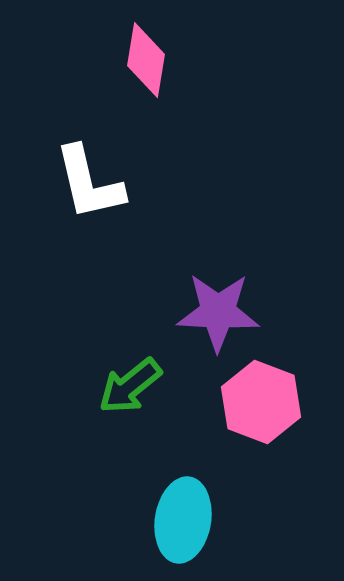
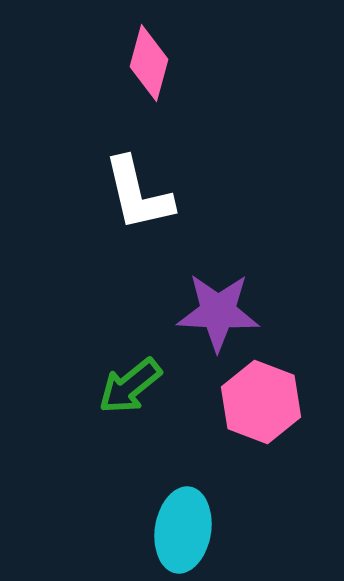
pink diamond: moved 3 px right, 3 px down; rotated 6 degrees clockwise
white L-shape: moved 49 px right, 11 px down
cyan ellipse: moved 10 px down
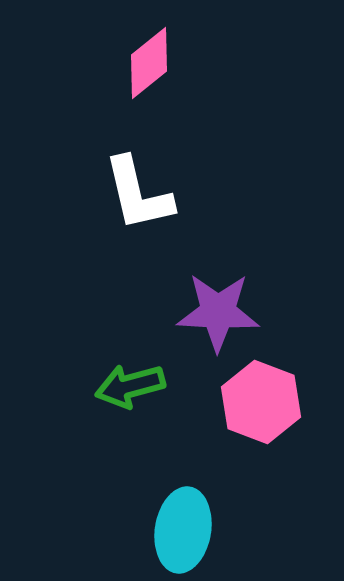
pink diamond: rotated 36 degrees clockwise
green arrow: rotated 24 degrees clockwise
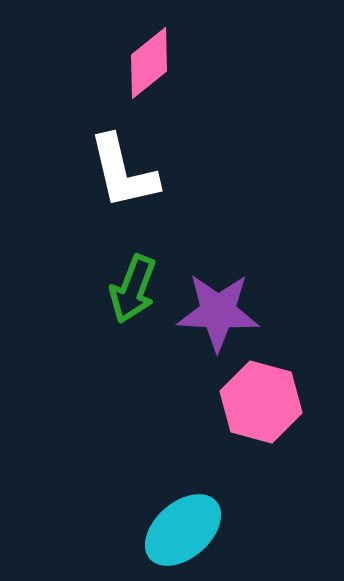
white L-shape: moved 15 px left, 22 px up
green arrow: moved 3 px right, 97 px up; rotated 54 degrees counterclockwise
pink hexagon: rotated 6 degrees counterclockwise
cyan ellipse: rotated 40 degrees clockwise
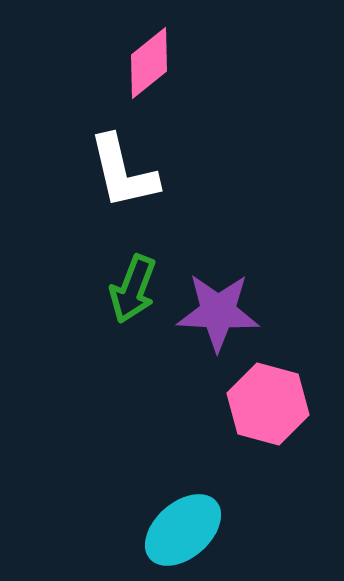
pink hexagon: moved 7 px right, 2 px down
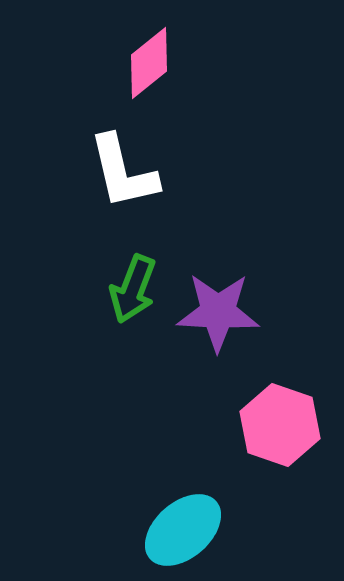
pink hexagon: moved 12 px right, 21 px down; rotated 4 degrees clockwise
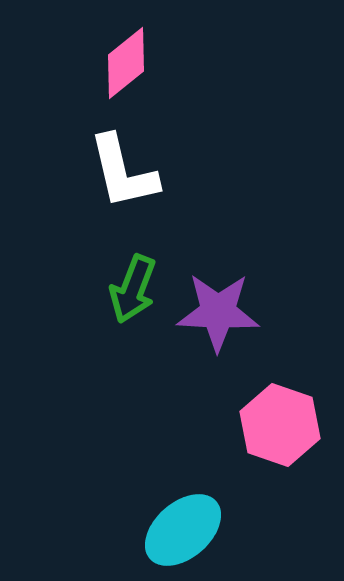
pink diamond: moved 23 px left
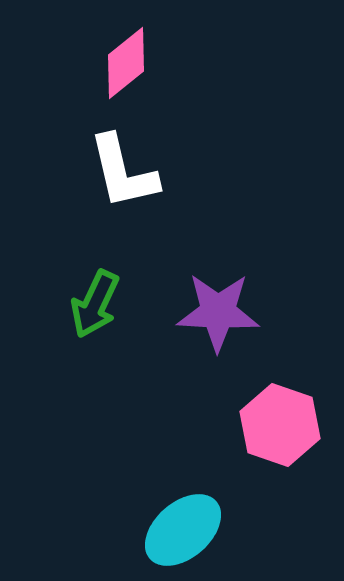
green arrow: moved 38 px left, 15 px down; rotated 4 degrees clockwise
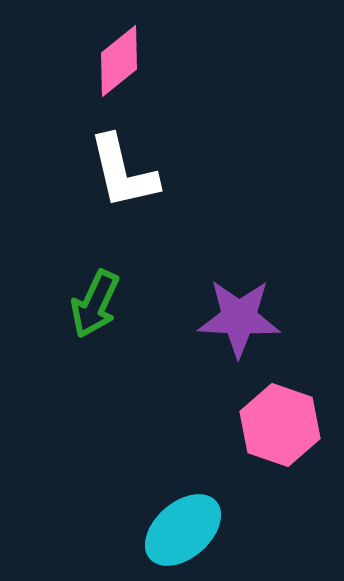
pink diamond: moved 7 px left, 2 px up
purple star: moved 21 px right, 6 px down
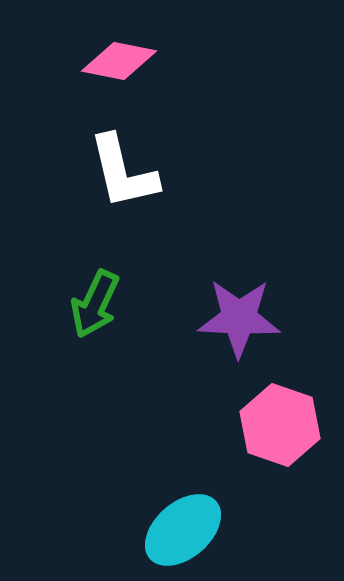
pink diamond: rotated 50 degrees clockwise
